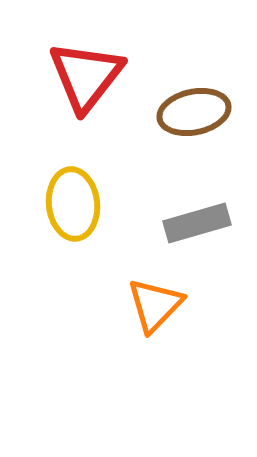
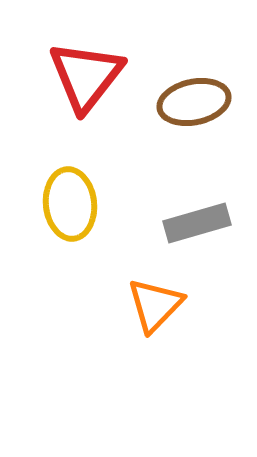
brown ellipse: moved 10 px up
yellow ellipse: moved 3 px left
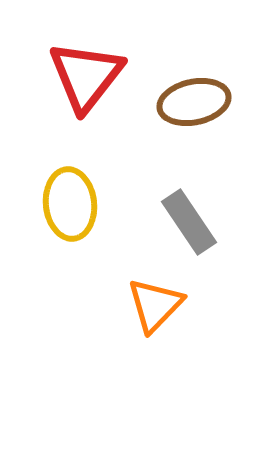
gray rectangle: moved 8 px left, 1 px up; rotated 72 degrees clockwise
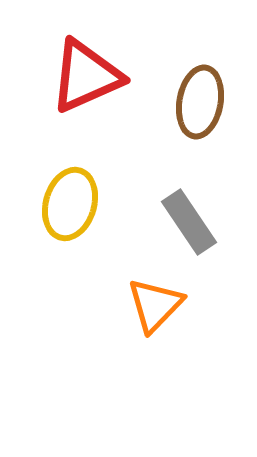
red triangle: rotated 28 degrees clockwise
brown ellipse: moved 6 px right; rotated 68 degrees counterclockwise
yellow ellipse: rotated 22 degrees clockwise
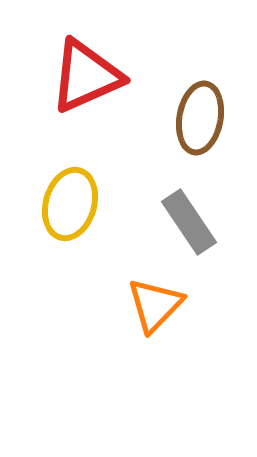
brown ellipse: moved 16 px down
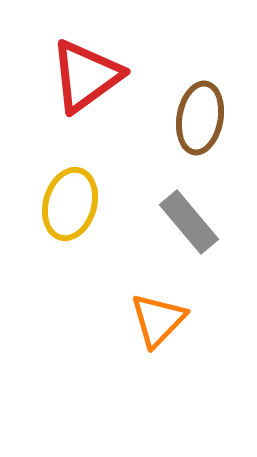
red triangle: rotated 12 degrees counterclockwise
gray rectangle: rotated 6 degrees counterclockwise
orange triangle: moved 3 px right, 15 px down
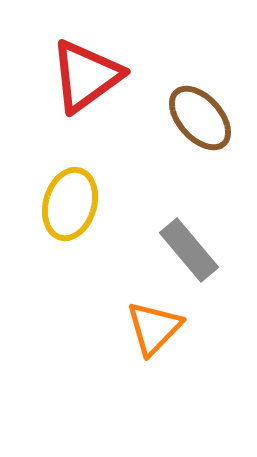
brown ellipse: rotated 52 degrees counterclockwise
gray rectangle: moved 28 px down
orange triangle: moved 4 px left, 8 px down
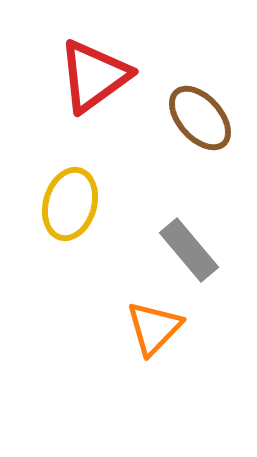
red triangle: moved 8 px right
